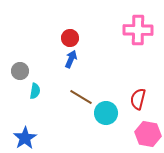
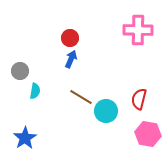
red semicircle: moved 1 px right
cyan circle: moved 2 px up
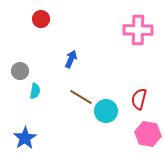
red circle: moved 29 px left, 19 px up
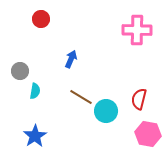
pink cross: moved 1 px left
blue star: moved 10 px right, 2 px up
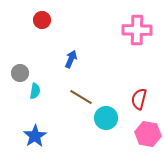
red circle: moved 1 px right, 1 px down
gray circle: moved 2 px down
cyan circle: moved 7 px down
